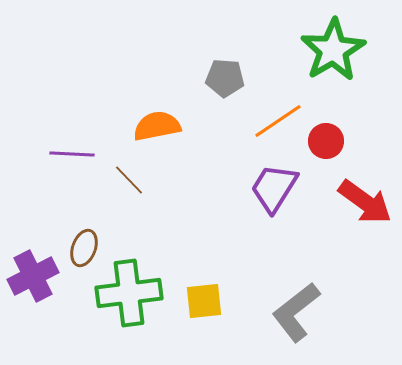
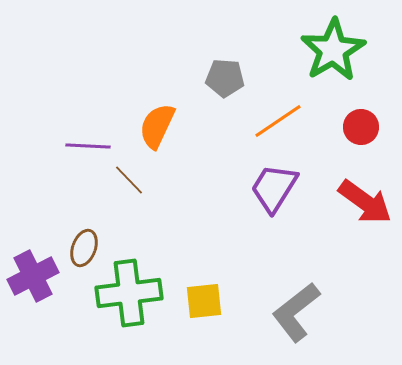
orange semicircle: rotated 54 degrees counterclockwise
red circle: moved 35 px right, 14 px up
purple line: moved 16 px right, 8 px up
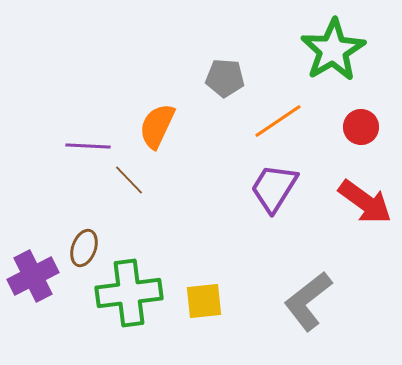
gray L-shape: moved 12 px right, 11 px up
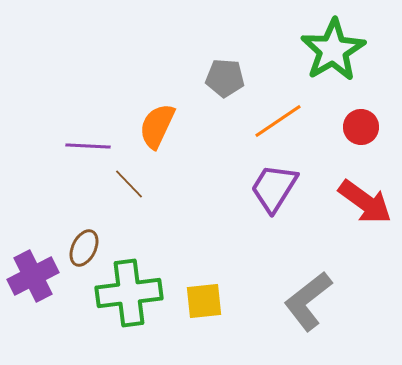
brown line: moved 4 px down
brown ellipse: rotated 6 degrees clockwise
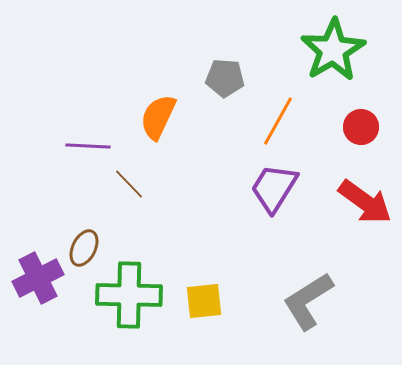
orange line: rotated 27 degrees counterclockwise
orange semicircle: moved 1 px right, 9 px up
purple cross: moved 5 px right, 2 px down
green cross: moved 2 px down; rotated 8 degrees clockwise
gray L-shape: rotated 6 degrees clockwise
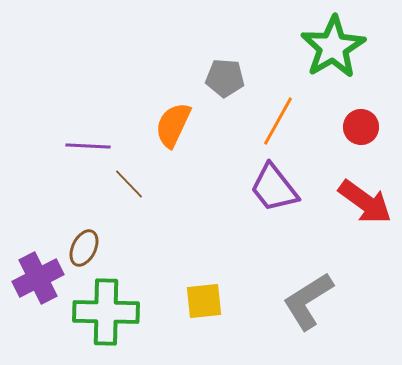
green star: moved 3 px up
orange semicircle: moved 15 px right, 8 px down
purple trapezoid: rotated 70 degrees counterclockwise
green cross: moved 23 px left, 17 px down
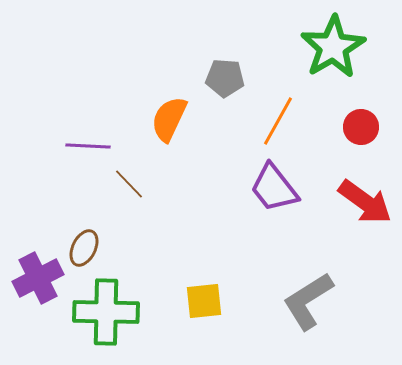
orange semicircle: moved 4 px left, 6 px up
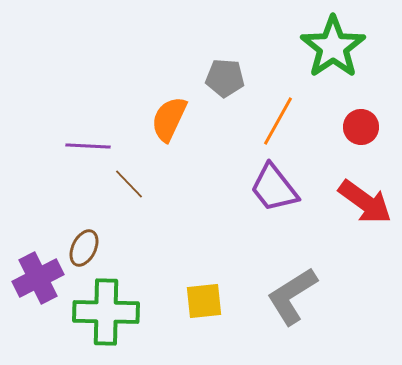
green star: rotated 4 degrees counterclockwise
gray L-shape: moved 16 px left, 5 px up
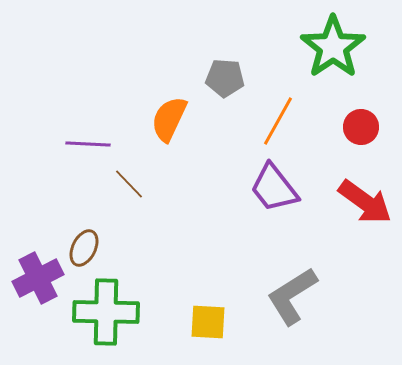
purple line: moved 2 px up
yellow square: moved 4 px right, 21 px down; rotated 9 degrees clockwise
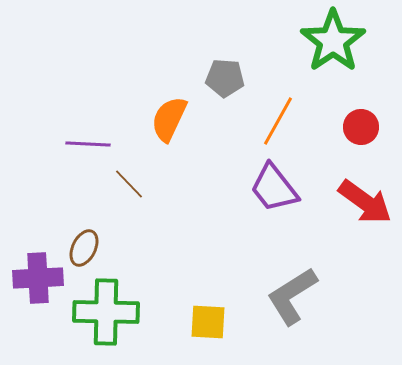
green star: moved 6 px up
purple cross: rotated 24 degrees clockwise
